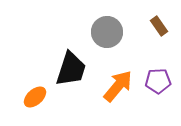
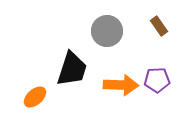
gray circle: moved 1 px up
black trapezoid: moved 1 px right
purple pentagon: moved 1 px left, 1 px up
orange arrow: moved 3 px right, 1 px up; rotated 52 degrees clockwise
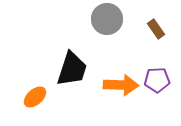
brown rectangle: moved 3 px left, 3 px down
gray circle: moved 12 px up
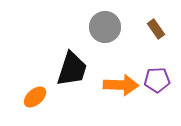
gray circle: moved 2 px left, 8 px down
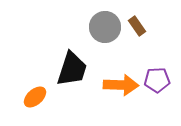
brown rectangle: moved 19 px left, 3 px up
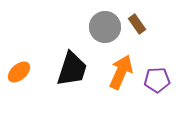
brown rectangle: moved 2 px up
orange arrow: moved 13 px up; rotated 68 degrees counterclockwise
orange ellipse: moved 16 px left, 25 px up
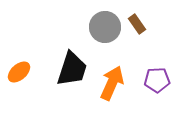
orange arrow: moved 9 px left, 11 px down
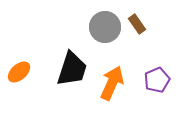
purple pentagon: rotated 20 degrees counterclockwise
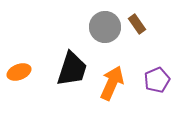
orange ellipse: rotated 20 degrees clockwise
